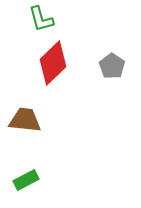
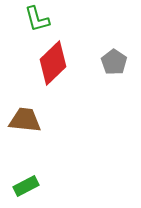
green L-shape: moved 4 px left
gray pentagon: moved 2 px right, 4 px up
green rectangle: moved 6 px down
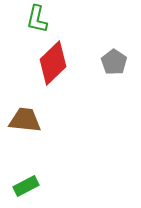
green L-shape: rotated 28 degrees clockwise
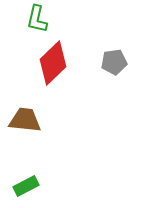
gray pentagon: rotated 30 degrees clockwise
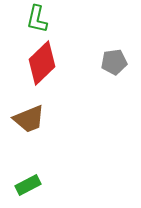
red diamond: moved 11 px left
brown trapezoid: moved 4 px right, 1 px up; rotated 152 degrees clockwise
green rectangle: moved 2 px right, 1 px up
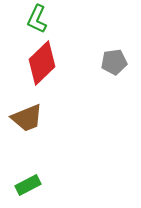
green L-shape: rotated 12 degrees clockwise
brown trapezoid: moved 2 px left, 1 px up
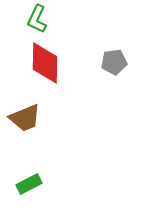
red diamond: moved 3 px right; rotated 45 degrees counterclockwise
brown trapezoid: moved 2 px left
green rectangle: moved 1 px right, 1 px up
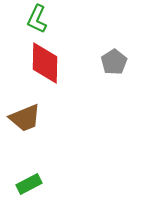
gray pentagon: rotated 25 degrees counterclockwise
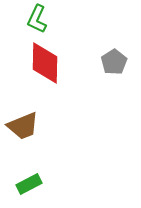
brown trapezoid: moved 2 px left, 8 px down
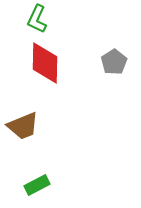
green rectangle: moved 8 px right, 1 px down
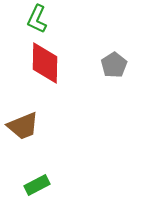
gray pentagon: moved 3 px down
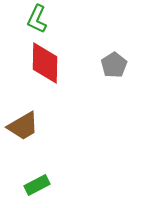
brown trapezoid: rotated 8 degrees counterclockwise
